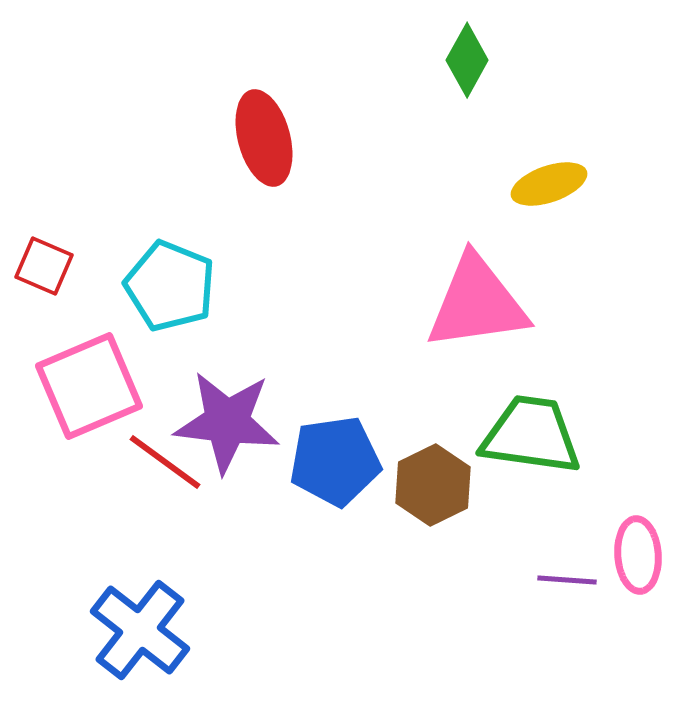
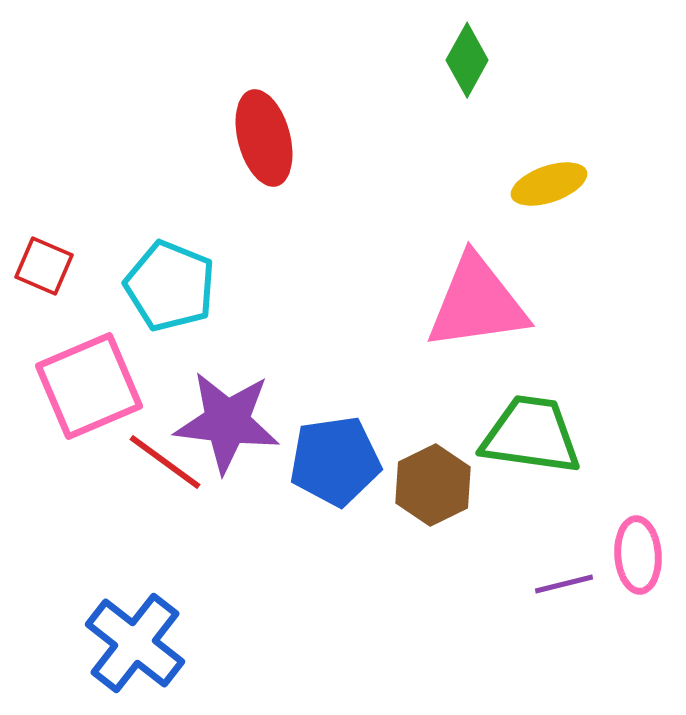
purple line: moved 3 px left, 4 px down; rotated 18 degrees counterclockwise
blue cross: moved 5 px left, 13 px down
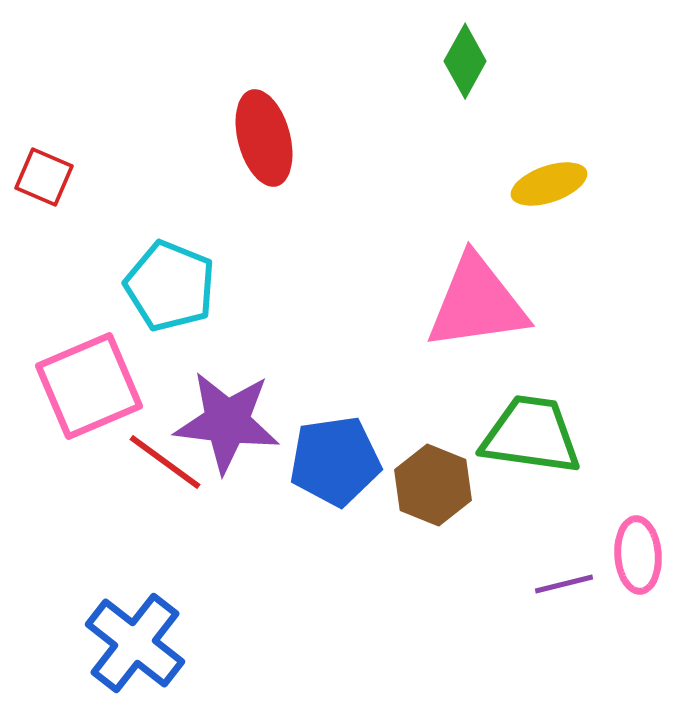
green diamond: moved 2 px left, 1 px down
red square: moved 89 px up
brown hexagon: rotated 12 degrees counterclockwise
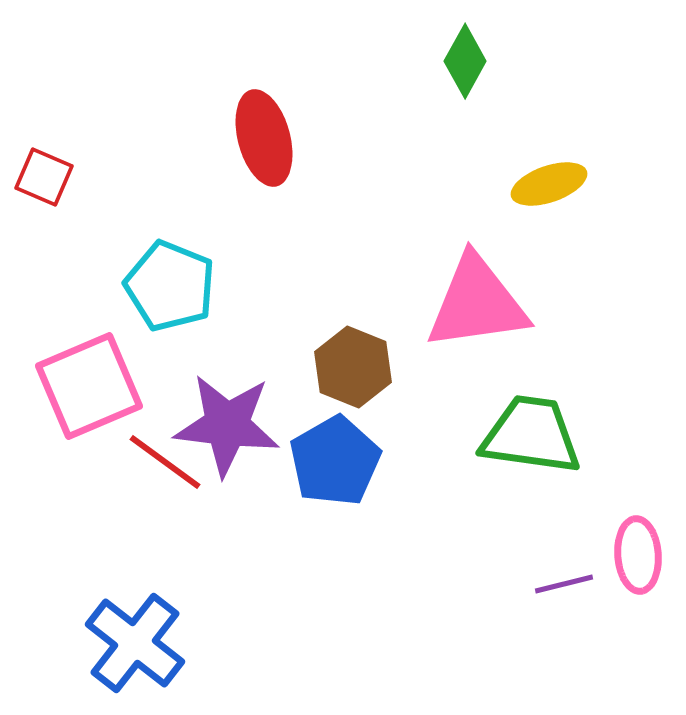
purple star: moved 3 px down
blue pentagon: rotated 22 degrees counterclockwise
brown hexagon: moved 80 px left, 118 px up
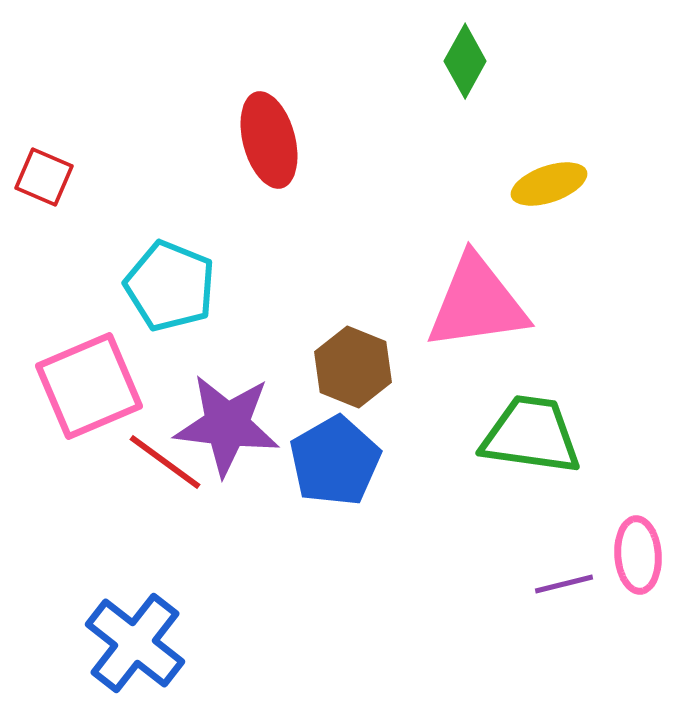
red ellipse: moved 5 px right, 2 px down
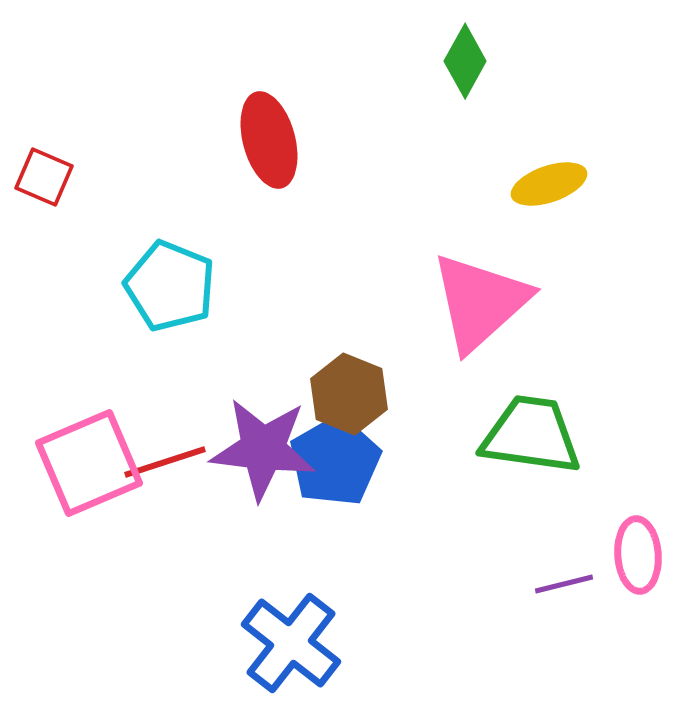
pink triangle: moved 3 px right, 1 px up; rotated 34 degrees counterclockwise
brown hexagon: moved 4 px left, 27 px down
pink square: moved 77 px down
purple star: moved 36 px right, 24 px down
red line: rotated 54 degrees counterclockwise
blue cross: moved 156 px right
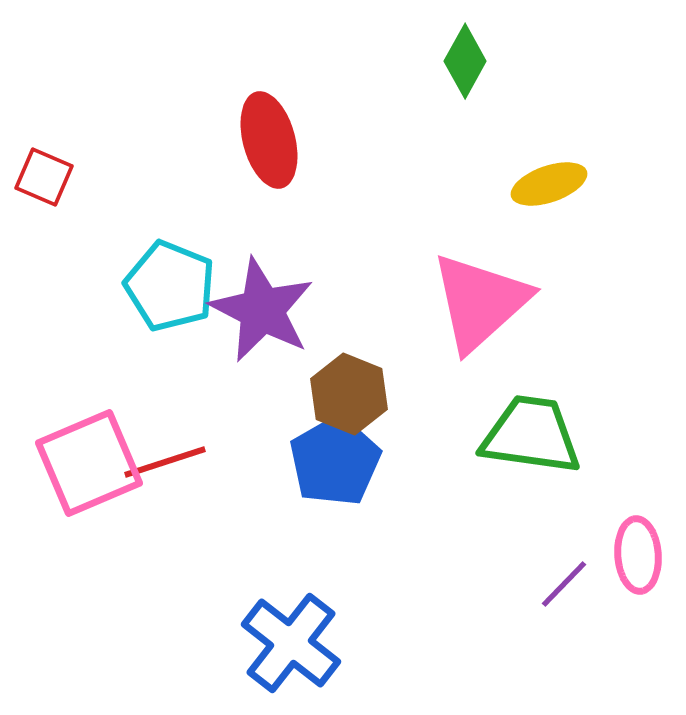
purple star: moved 1 px left, 139 px up; rotated 20 degrees clockwise
purple line: rotated 32 degrees counterclockwise
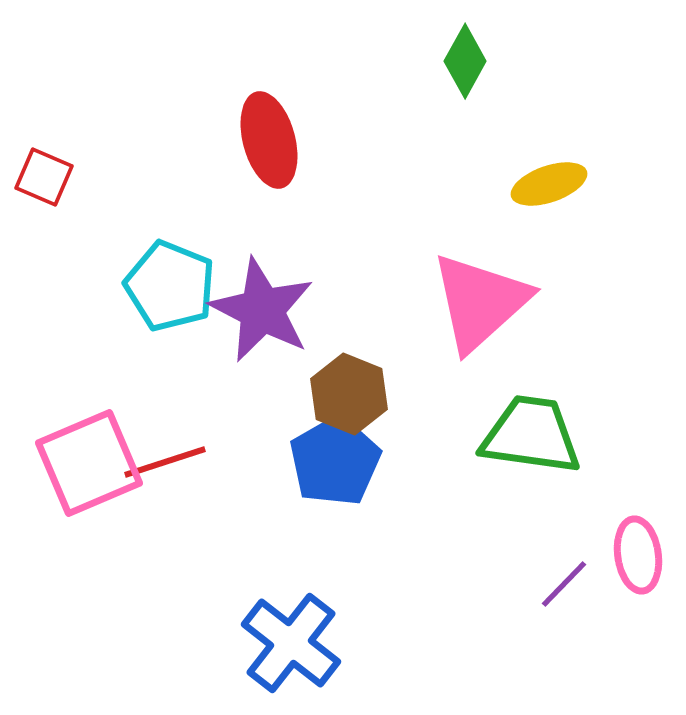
pink ellipse: rotated 4 degrees counterclockwise
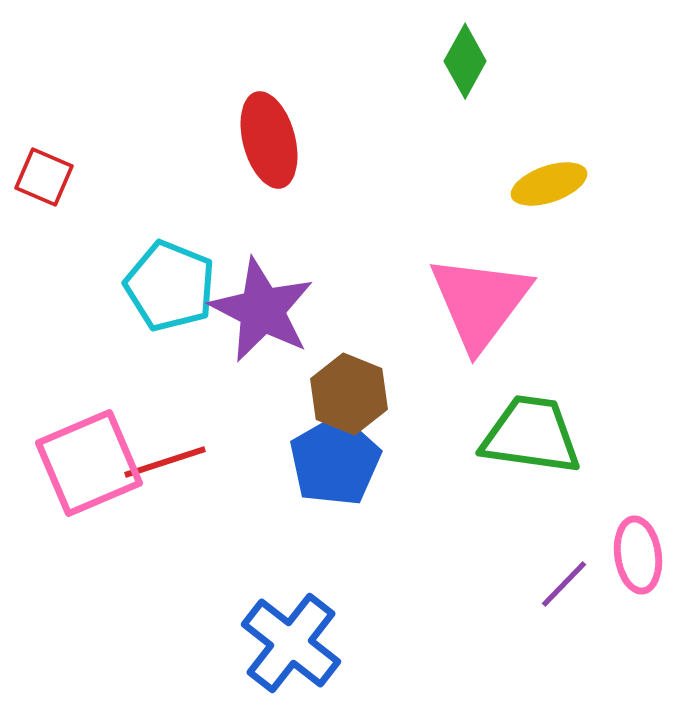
pink triangle: rotated 11 degrees counterclockwise
